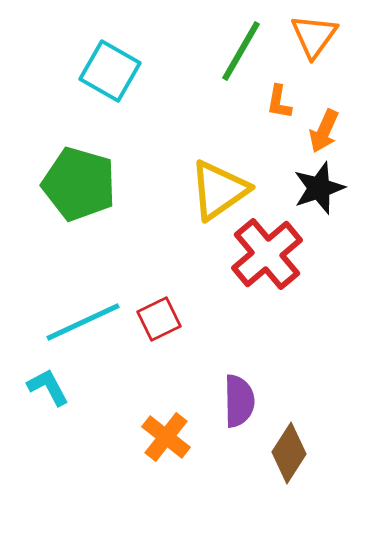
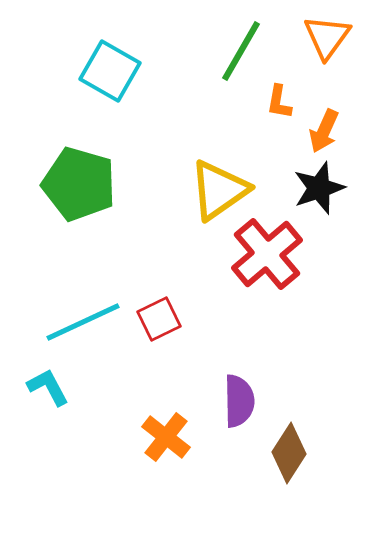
orange triangle: moved 13 px right, 1 px down
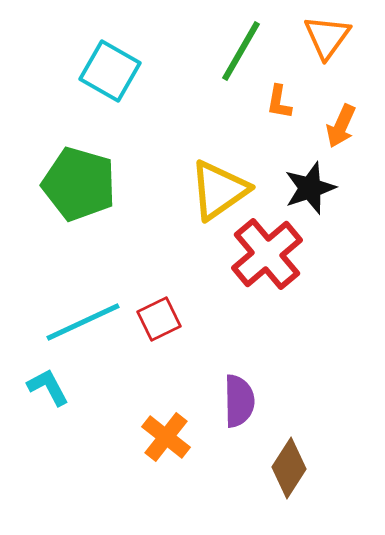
orange arrow: moved 17 px right, 5 px up
black star: moved 9 px left
brown diamond: moved 15 px down
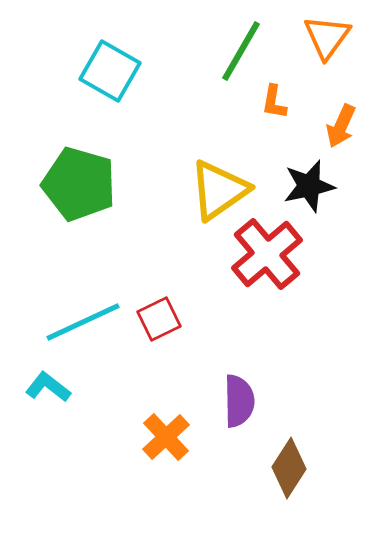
orange L-shape: moved 5 px left
black star: moved 1 px left, 2 px up; rotated 6 degrees clockwise
cyan L-shape: rotated 24 degrees counterclockwise
orange cross: rotated 9 degrees clockwise
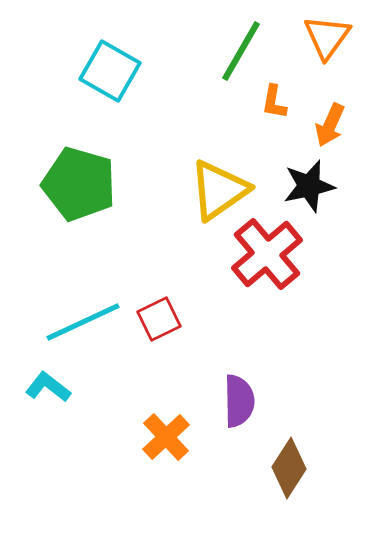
orange arrow: moved 11 px left, 1 px up
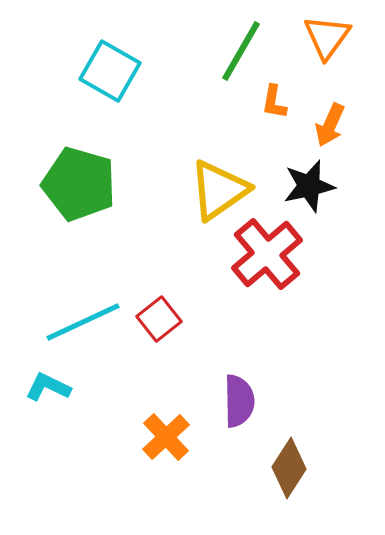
red square: rotated 12 degrees counterclockwise
cyan L-shape: rotated 12 degrees counterclockwise
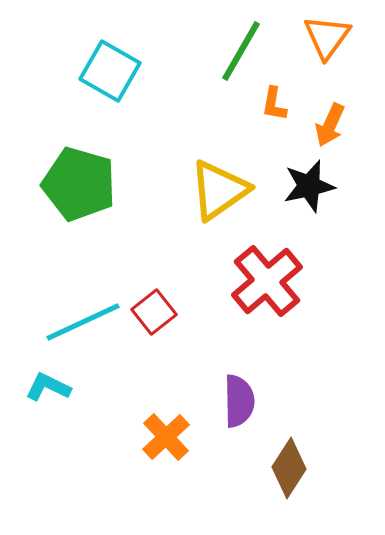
orange L-shape: moved 2 px down
red cross: moved 27 px down
red square: moved 5 px left, 7 px up
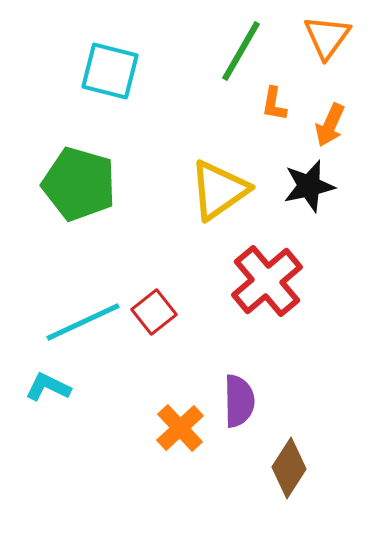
cyan square: rotated 16 degrees counterclockwise
orange cross: moved 14 px right, 9 px up
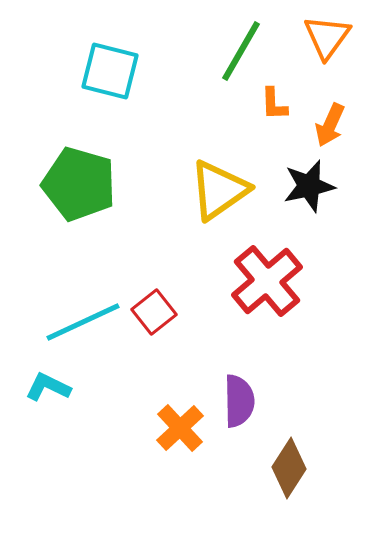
orange L-shape: rotated 12 degrees counterclockwise
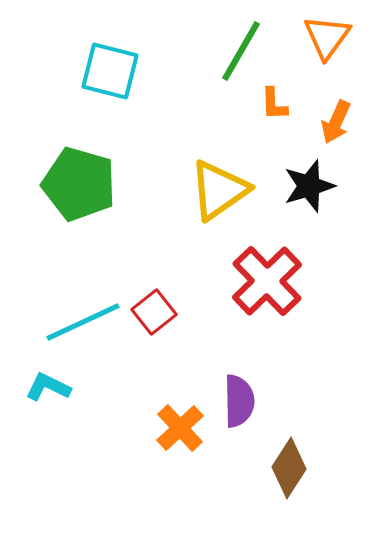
orange arrow: moved 6 px right, 3 px up
black star: rotated 4 degrees counterclockwise
red cross: rotated 4 degrees counterclockwise
